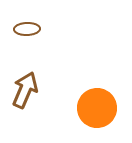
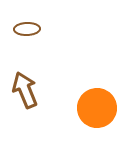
brown arrow: rotated 45 degrees counterclockwise
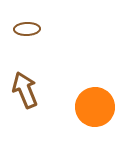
orange circle: moved 2 px left, 1 px up
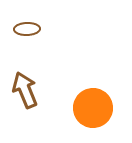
orange circle: moved 2 px left, 1 px down
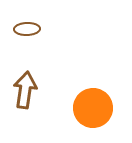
brown arrow: rotated 30 degrees clockwise
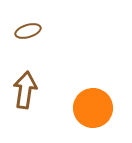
brown ellipse: moved 1 px right, 2 px down; rotated 15 degrees counterclockwise
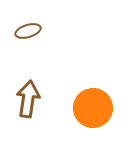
brown arrow: moved 3 px right, 9 px down
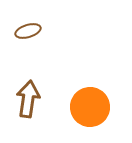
orange circle: moved 3 px left, 1 px up
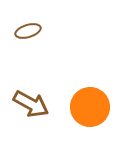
brown arrow: moved 3 px right, 5 px down; rotated 111 degrees clockwise
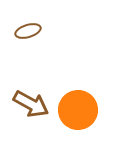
orange circle: moved 12 px left, 3 px down
